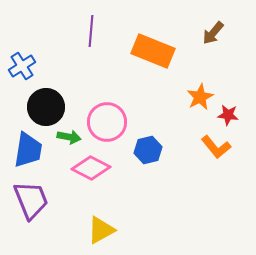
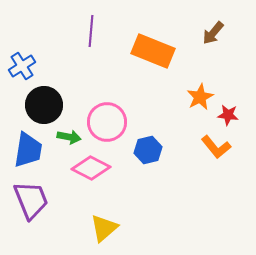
black circle: moved 2 px left, 2 px up
yellow triangle: moved 3 px right, 2 px up; rotated 12 degrees counterclockwise
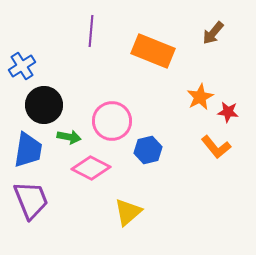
red star: moved 3 px up
pink circle: moved 5 px right, 1 px up
yellow triangle: moved 24 px right, 16 px up
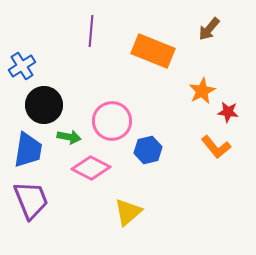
brown arrow: moved 4 px left, 4 px up
orange star: moved 2 px right, 6 px up
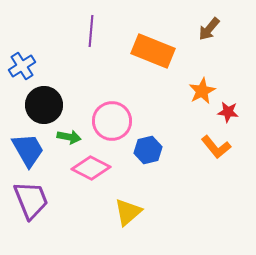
blue trapezoid: rotated 39 degrees counterclockwise
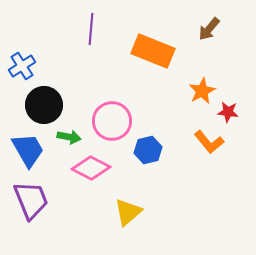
purple line: moved 2 px up
orange L-shape: moved 7 px left, 5 px up
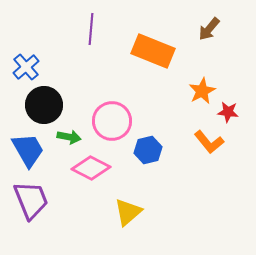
blue cross: moved 4 px right, 1 px down; rotated 8 degrees counterclockwise
